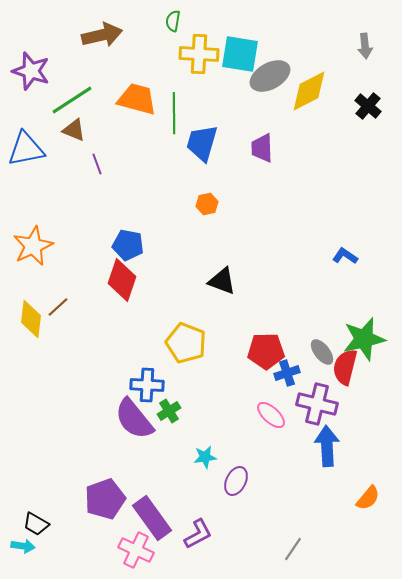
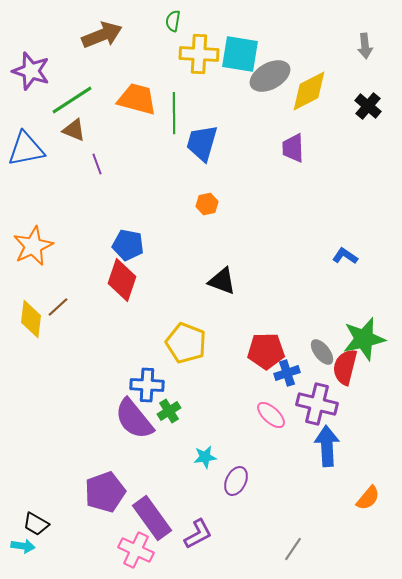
brown arrow at (102, 35): rotated 9 degrees counterclockwise
purple trapezoid at (262, 148): moved 31 px right
purple pentagon at (105, 499): moved 7 px up
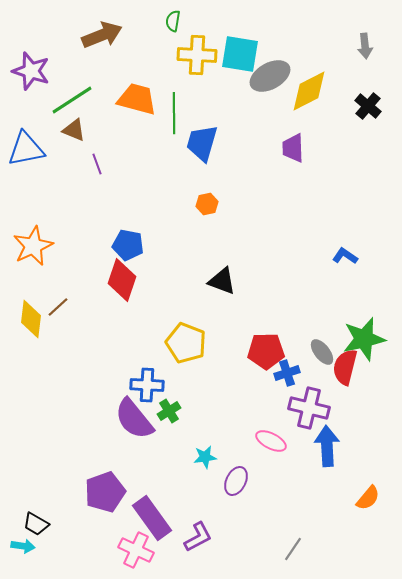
yellow cross at (199, 54): moved 2 px left, 1 px down
purple cross at (317, 404): moved 8 px left, 4 px down
pink ellipse at (271, 415): moved 26 px down; rotated 16 degrees counterclockwise
purple L-shape at (198, 534): moved 3 px down
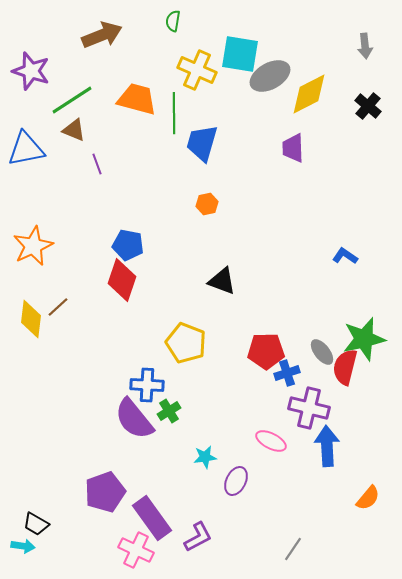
yellow cross at (197, 55): moved 15 px down; rotated 21 degrees clockwise
yellow diamond at (309, 91): moved 3 px down
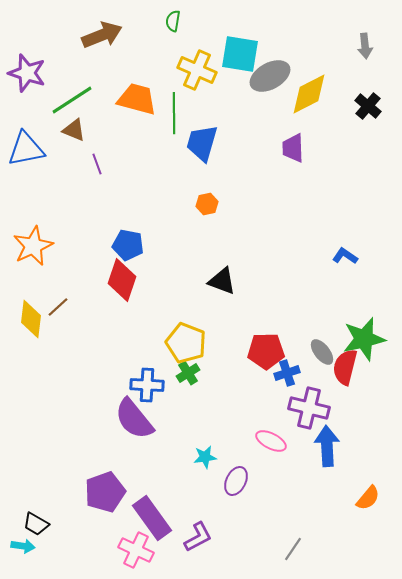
purple star at (31, 71): moved 4 px left, 2 px down
green cross at (169, 411): moved 19 px right, 38 px up
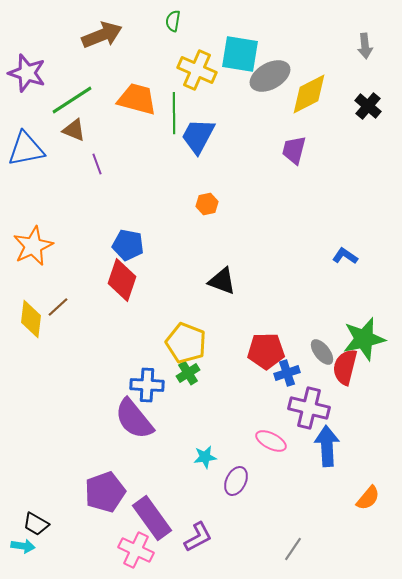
blue trapezoid at (202, 143): moved 4 px left, 7 px up; rotated 12 degrees clockwise
purple trapezoid at (293, 148): moved 1 px right, 2 px down; rotated 16 degrees clockwise
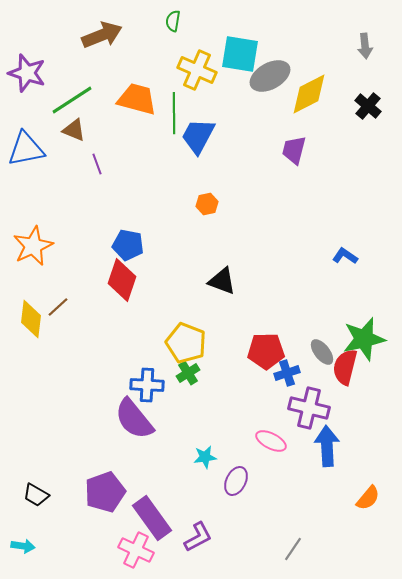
black trapezoid at (36, 524): moved 29 px up
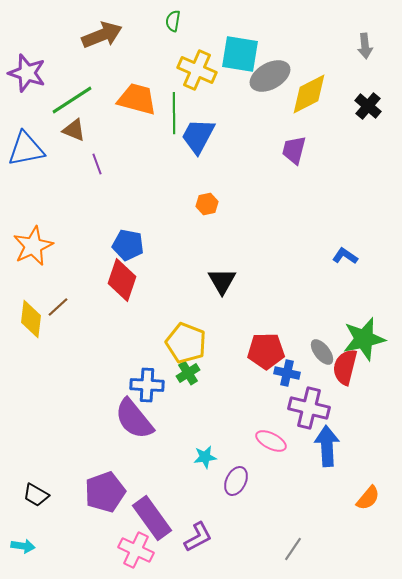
black triangle at (222, 281): rotated 40 degrees clockwise
blue cross at (287, 373): rotated 30 degrees clockwise
